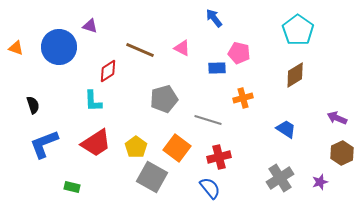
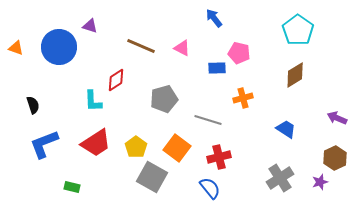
brown line: moved 1 px right, 4 px up
red diamond: moved 8 px right, 9 px down
brown hexagon: moved 7 px left, 5 px down
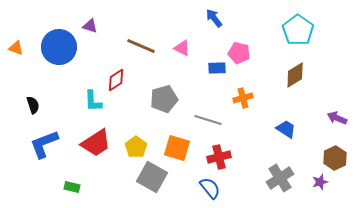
orange square: rotated 20 degrees counterclockwise
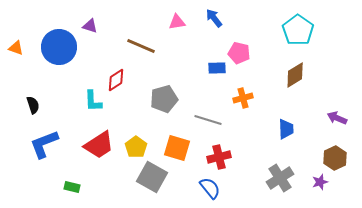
pink triangle: moved 5 px left, 26 px up; rotated 36 degrees counterclockwise
blue trapezoid: rotated 55 degrees clockwise
red trapezoid: moved 3 px right, 2 px down
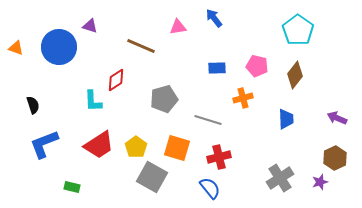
pink triangle: moved 1 px right, 5 px down
pink pentagon: moved 18 px right, 13 px down
brown diamond: rotated 20 degrees counterclockwise
blue trapezoid: moved 10 px up
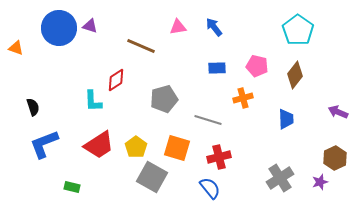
blue arrow: moved 9 px down
blue circle: moved 19 px up
black semicircle: moved 2 px down
purple arrow: moved 1 px right, 6 px up
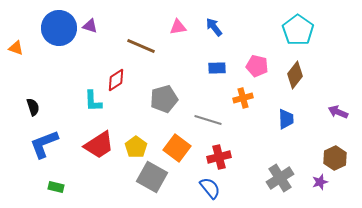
orange square: rotated 20 degrees clockwise
green rectangle: moved 16 px left
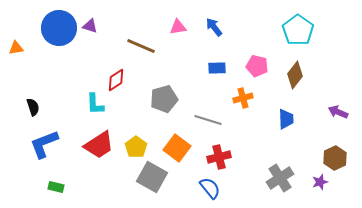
orange triangle: rotated 28 degrees counterclockwise
cyan L-shape: moved 2 px right, 3 px down
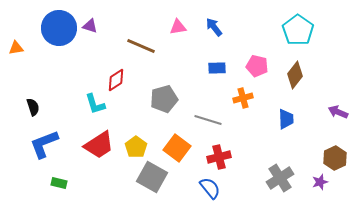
cyan L-shape: rotated 15 degrees counterclockwise
green rectangle: moved 3 px right, 4 px up
